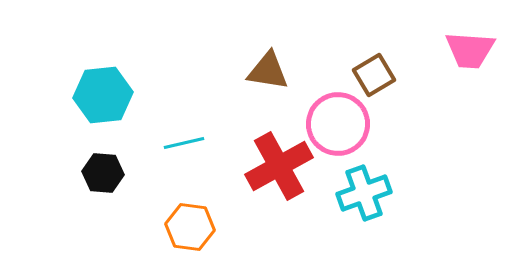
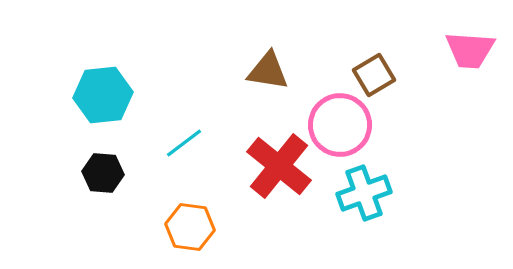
pink circle: moved 2 px right, 1 px down
cyan line: rotated 24 degrees counterclockwise
red cross: rotated 22 degrees counterclockwise
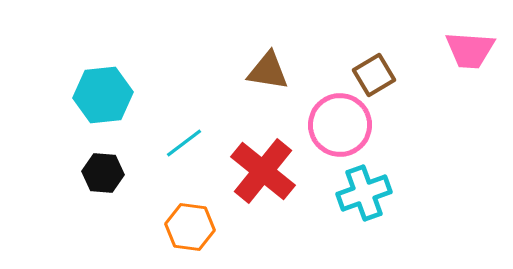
red cross: moved 16 px left, 5 px down
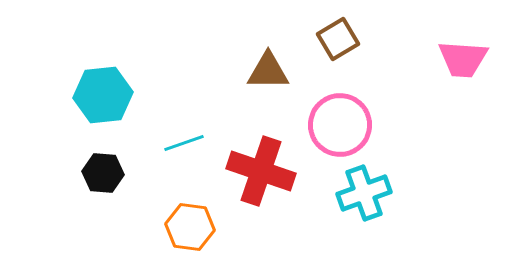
pink trapezoid: moved 7 px left, 9 px down
brown triangle: rotated 9 degrees counterclockwise
brown square: moved 36 px left, 36 px up
cyan line: rotated 18 degrees clockwise
red cross: moved 2 px left; rotated 20 degrees counterclockwise
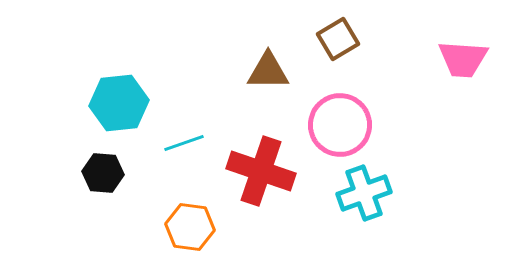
cyan hexagon: moved 16 px right, 8 px down
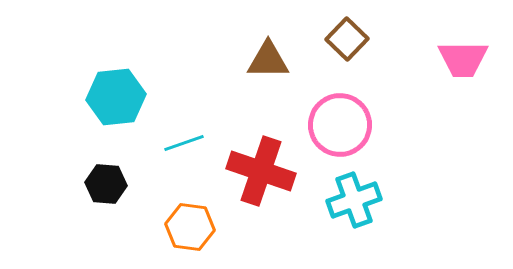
brown square: moved 9 px right; rotated 15 degrees counterclockwise
pink trapezoid: rotated 4 degrees counterclockwise
brown triangle: moved 11 px up
cyan hexagon: moved 3 px left, 6 px up
black hexagon: moved 3 px right, 11 px down
cyan cross: moved 10 px left, 7 px down
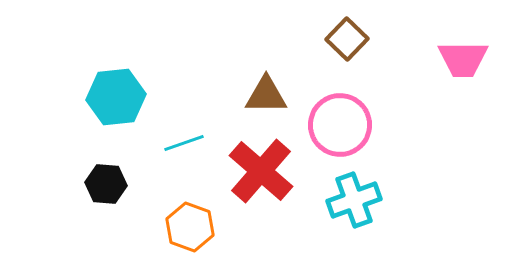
brown triangle: moved 2 px left, 35 px down
red cross: rotated 22 degrees clockwise
orange hexagon: rotated 12 degrees clockwise
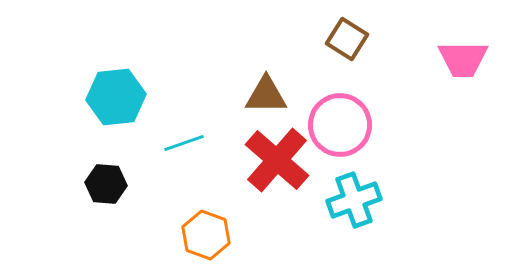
brown square: rotated 12 degrees counterclockwise
red cross: moved 16 px right, 11 px up
orange hexagon: moved 16 px right, 8 px down
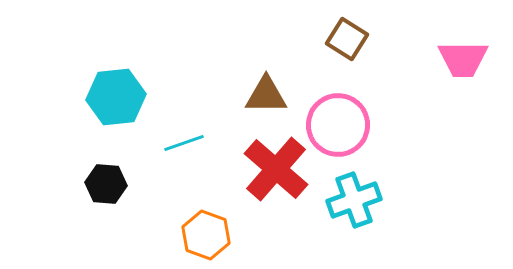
pink circle: moved 2 px left
red cross: moved 1 px left, 9 px down
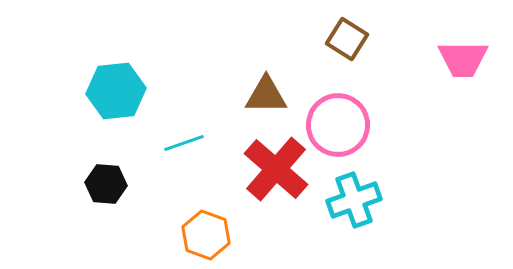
cyan hexagon: moved 6 px up
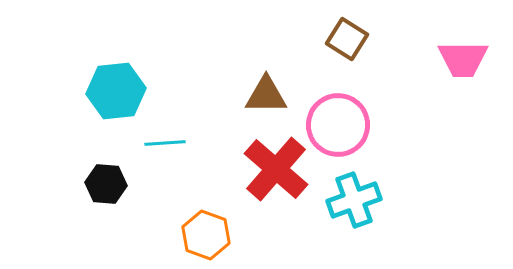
cyan line: moved 19 px left; rotated 15 degrees clockwise
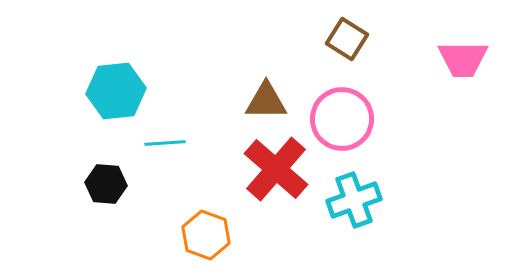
brown triangle: moved 6 px down
pink circle: moved 4 px right, 6 px up
